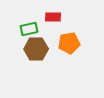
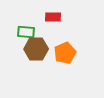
green rectangle: moved 3 px left, 3 px down; rotated 18 degrees clockwise
orange pentagon: moved 4 px left, 10 px down; rotated 15 degrees counterclockwise
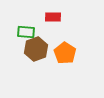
brown hexagon: rotated 20 degrees counterclockwise
orange pentagon: rotated 15 degrees counterclockwise
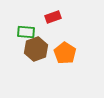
red rectangle: rotated 21 degrees counterclockwise
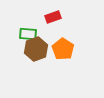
green rectangle: moved 2 px right, 2 px down
orange pentagon: moved 2 px left, 4 px up
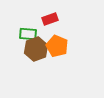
red rectangle: moved 3 px left, 2 px down
orange pentagon: moved 6 px left, 3 px up; rotated 10 degrees counterclockwise
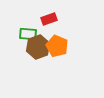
red rectangle: moved 1 px left
brown hexagon: moved 2 px right, 2 px up
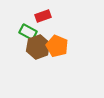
red rectangle: moved 6 px left, 3 px up
green rectangle: moved 2 px up; rotated 24 degrees clockwise
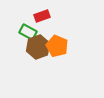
red rectangle: moved 1 px left
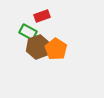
orange pentagon: moved 1 px left, 3 px down; rotated 10 degrees clockwise
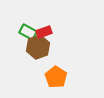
red rectangle: moved 2 px right, 16 px down
orange pentagon: moved 28 px down
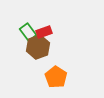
green rectangle: rotated 24 degrees clockwise
